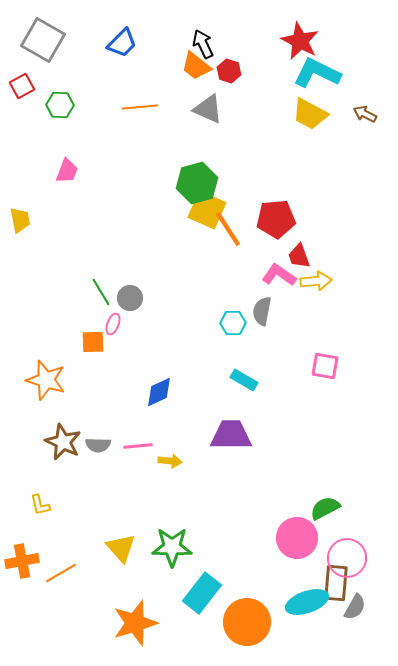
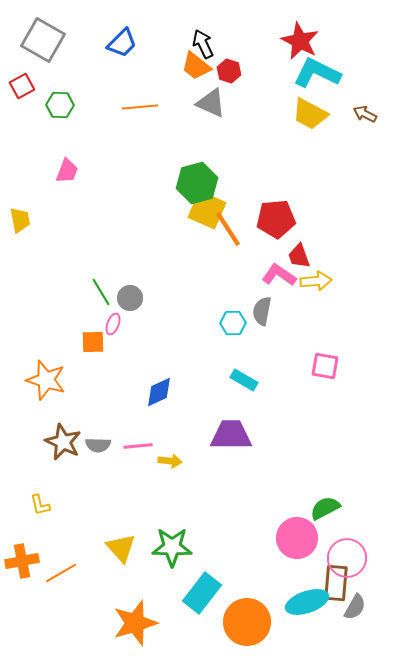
gray triangle at (208, 109): moved 3 px right, 6 px up
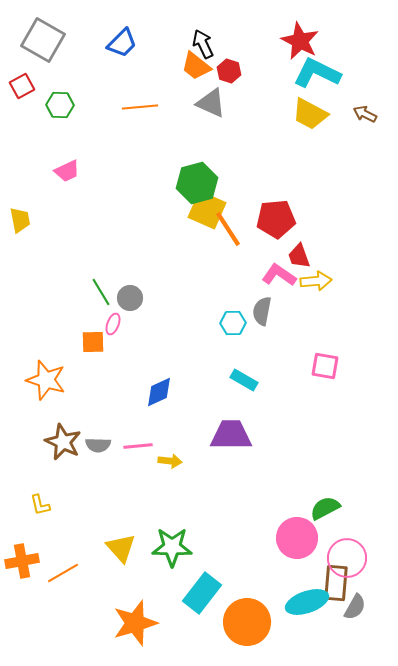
pink trapezoid at (67, 171): rotated 44 degrees clockwise
orange line at (61, 573): moved 2 px right
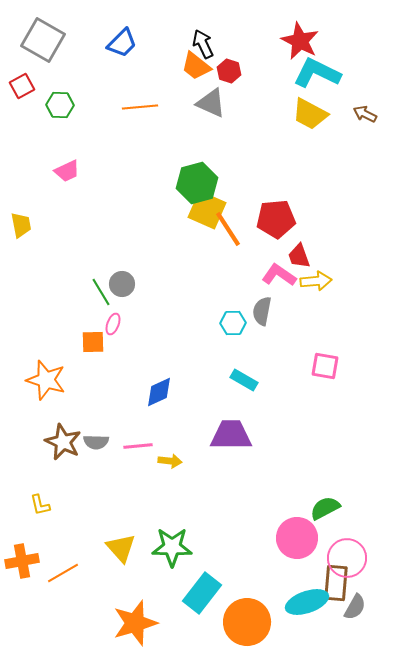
yellow trapezoid at (20, 220): moved 1 px right, 5 px down
gray circle at (130, 298): moved 8 px left, 14 px up
gray semicircle at (98, 445): moved 2 px left, 3 px up
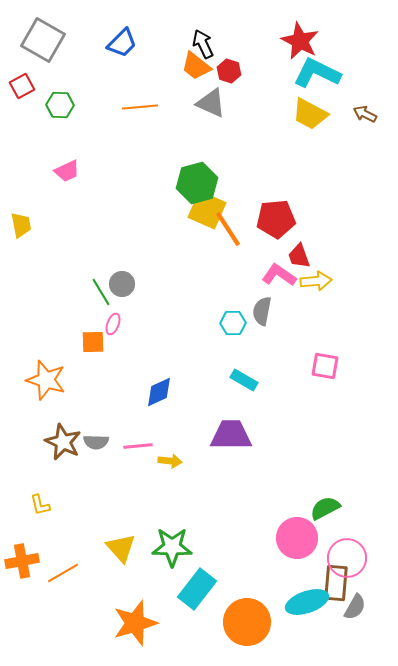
cyan rectangle at (202, 593): moved 5 px left, 4 px up
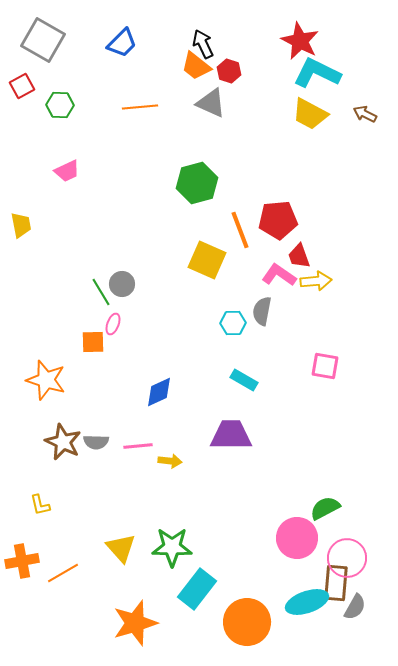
yellow square at (207, 210): moved 50 px down
red pentagon at (276, 219): moved 2 px right, 1 px down
orange line at (228, 229): moved 12 px right, 1 px down; rotated 12 degrees clockwise
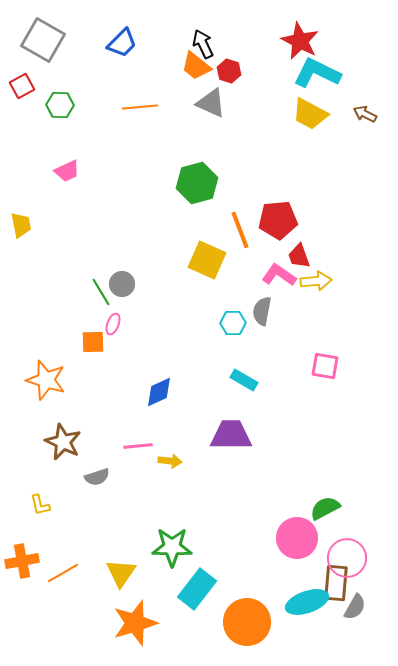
gray semicircle at (96, 442): moved 1 px right, 35 px down; rotated 20 degrees counterclockwise
yellow triangle at (121, 548): moved 25 px down; rotated 16 degrees clockwise
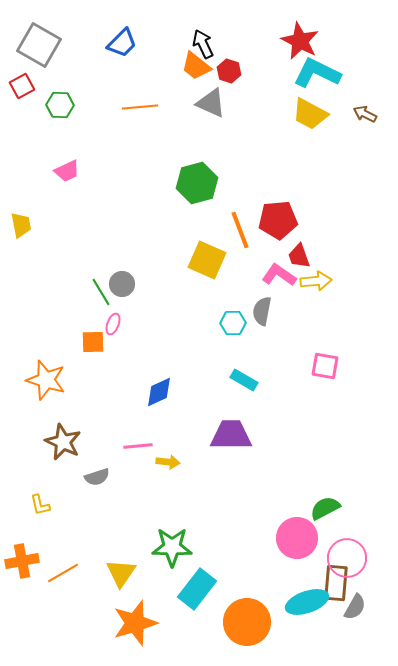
gray square at (43, 40): moved 4 px left, 5 px down
yellow arrow at (170, 461): moved 2 px left, 1 px down
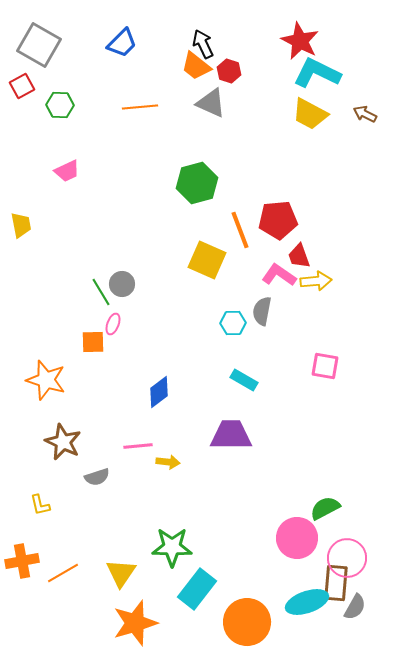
blue diamond at (159, 392): rotated 12 degrees counterclockwise
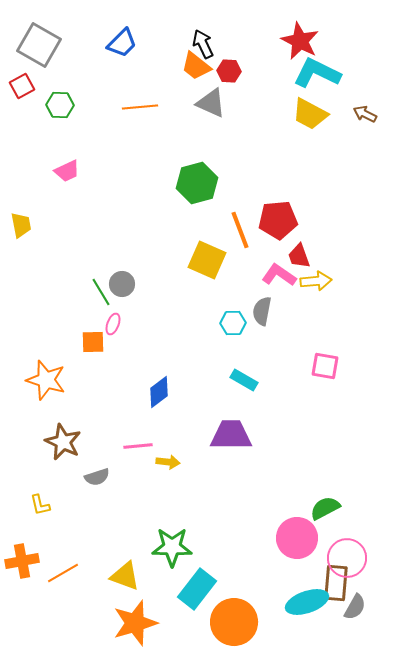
red hexagon at (229, 71): rotated 15 degrees counterclockwise
yellow triangle at (121, 573): moved 4 px right, 3 px down; rotated 44 degrees counterclockwise
orange circle at (247, 622): moved 13 px left
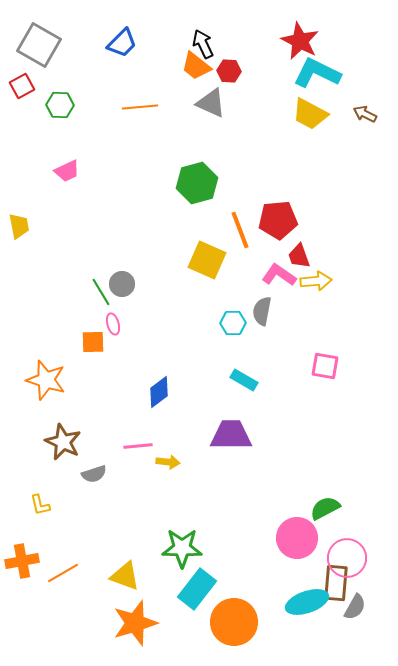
yellow trapezoid at (21, 225): moved 2 px left, 1 px down
pink ellipse at (113, 324): rotated 35 degrees counterclockwise
gray semicircle at (97, 477): moved 3 px left, 3 px up
green star at (172, 547): moved 10 px right, 1 px down
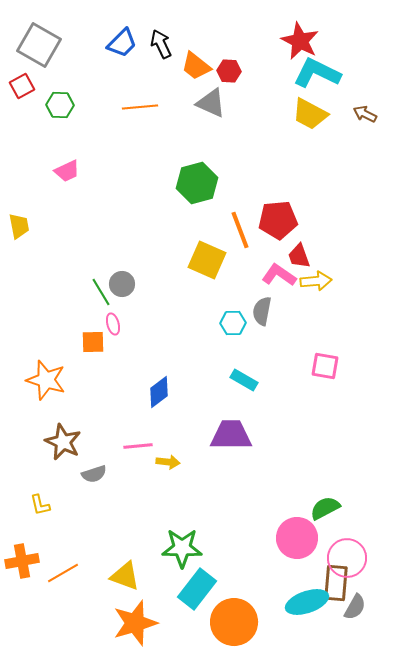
black arrow at (203, 44): moved 42 px left
